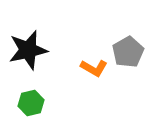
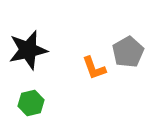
orange L-shape: rotated 40 degrees clockwise
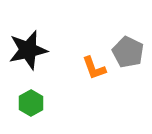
gray pentagon: rotated 16 degrees counterclockwise
green hexagon: rotated 15 degrees counterclockwise
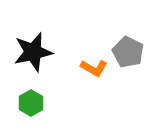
black star: moved 5 px right, 2 px down
orange L-shape: rotated 40 degrees counterclockwise
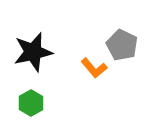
gray pentagon: moved 6 px left, 7 px up
orange L-shape: rotated 20 degrees clockwise
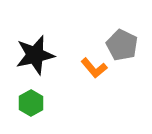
black star: moved 2 px right, 3 px down
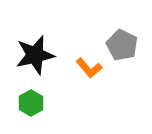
orange L-shape: moved 5 px left
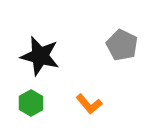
black star: moved 5 px right, 1 px down; rotated 27 degrees clockwise
orange L-shape: moved 36 px down
